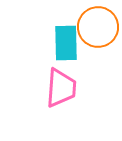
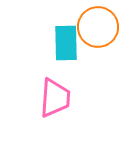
pink trapezoid: moved 6 px left, 10 px down
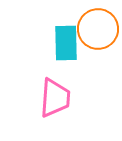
orange circle: moved 2 px down
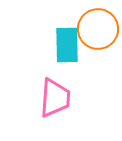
cyan rectangle: moved 1 px right, 2 px down
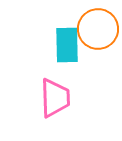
pink trapezoid: rotated 6 degrees counterclockwise
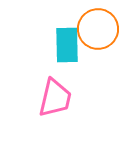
pink trapezoid: rotated 15 degrees clockwise
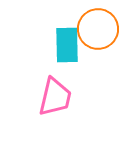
pink trapezoid: moved 1 px up
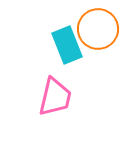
cyan rectangle: rotated 21 degrees counterclockwise
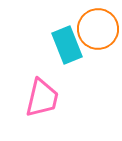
pink trapezoid: moved 13 px left, 1 px down
